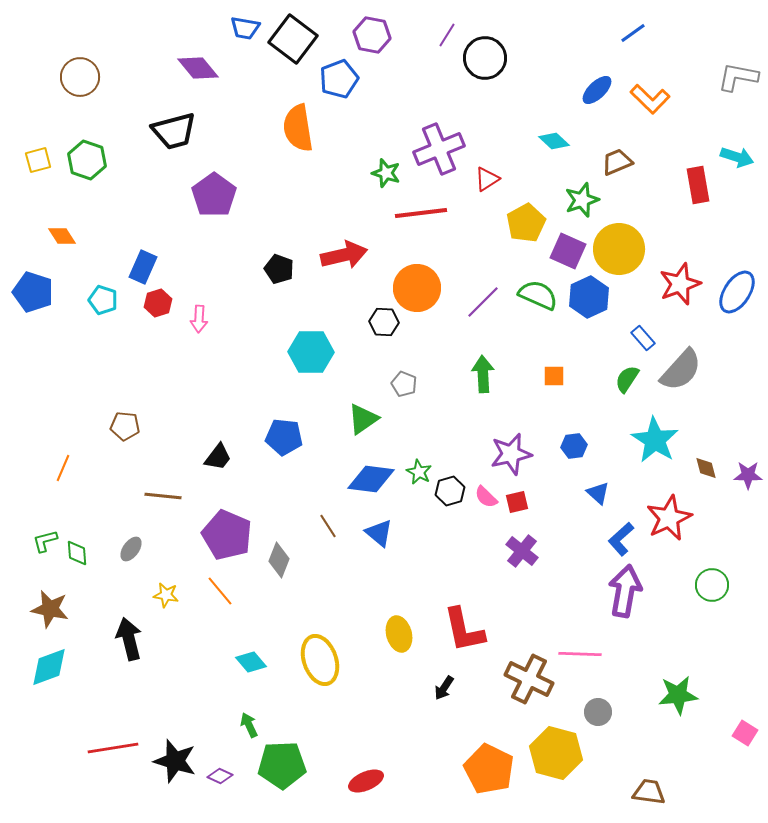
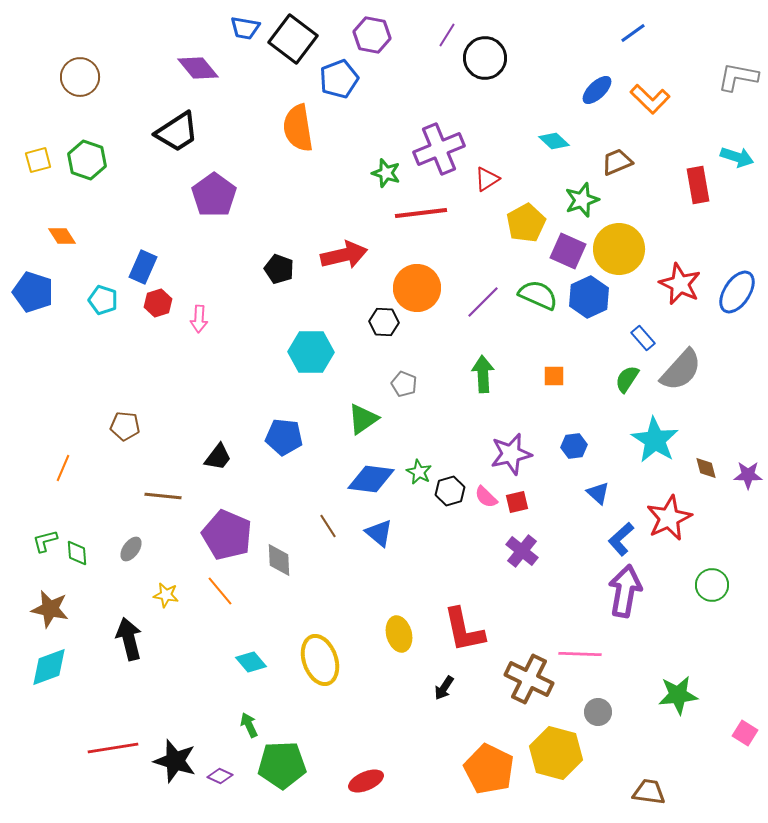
black trapezoid at (174, 131): moved 3 px right, 1 px down; rotated 18 degrees counterclockwise
red star at (680, 284): rotated 27 degrees counterclockwise
gray diamond at (279, 560): rotated 24 degrees counterclockwise
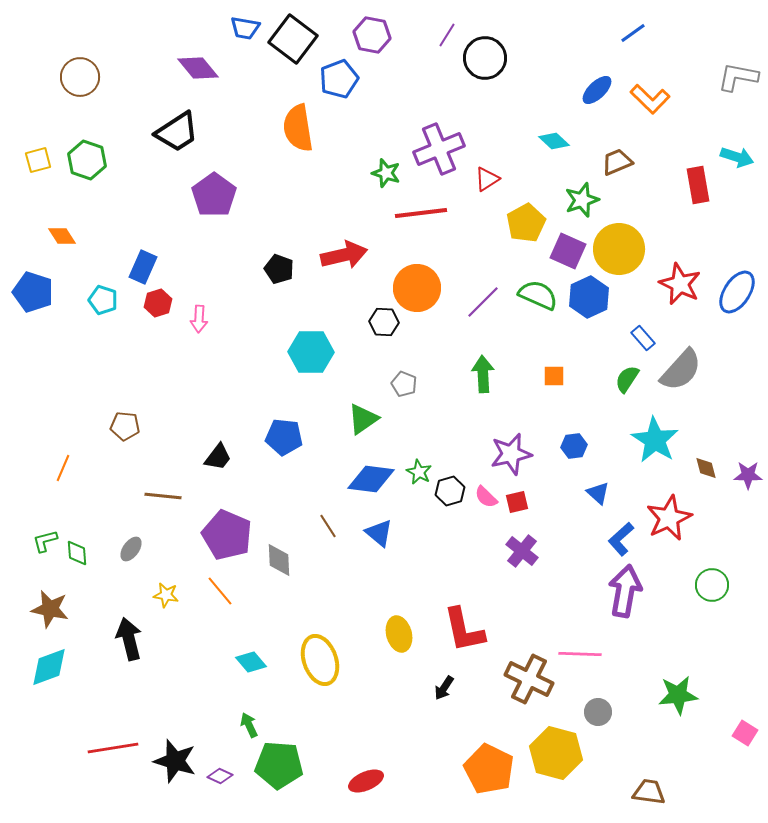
green pentagon at (282, 765): moved 3 px left; rotated 6 degrees clockwise
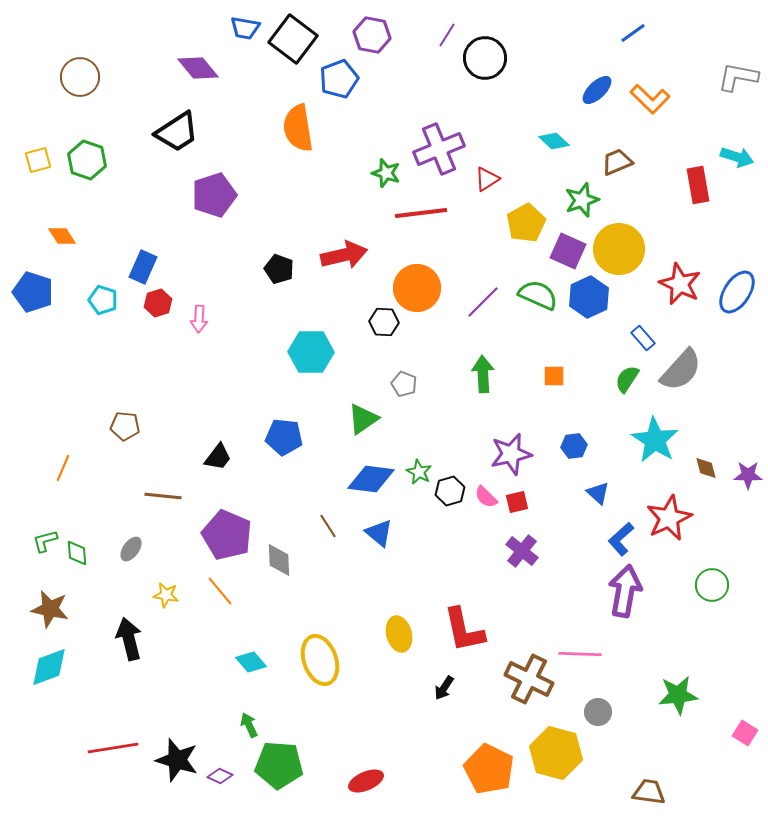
purple pentagon at (214, 195): rotated 18 degrees clockwise
black star at (175, 761): moved 2 px right, 1 px up
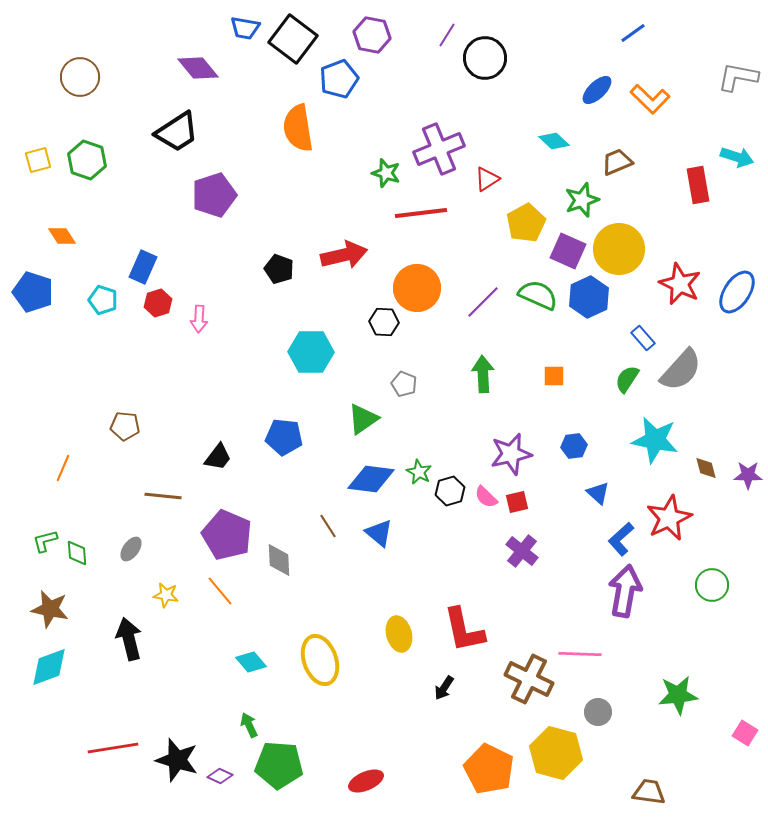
cyan star at (655, 440): rotated 21 degrees counterclockwise
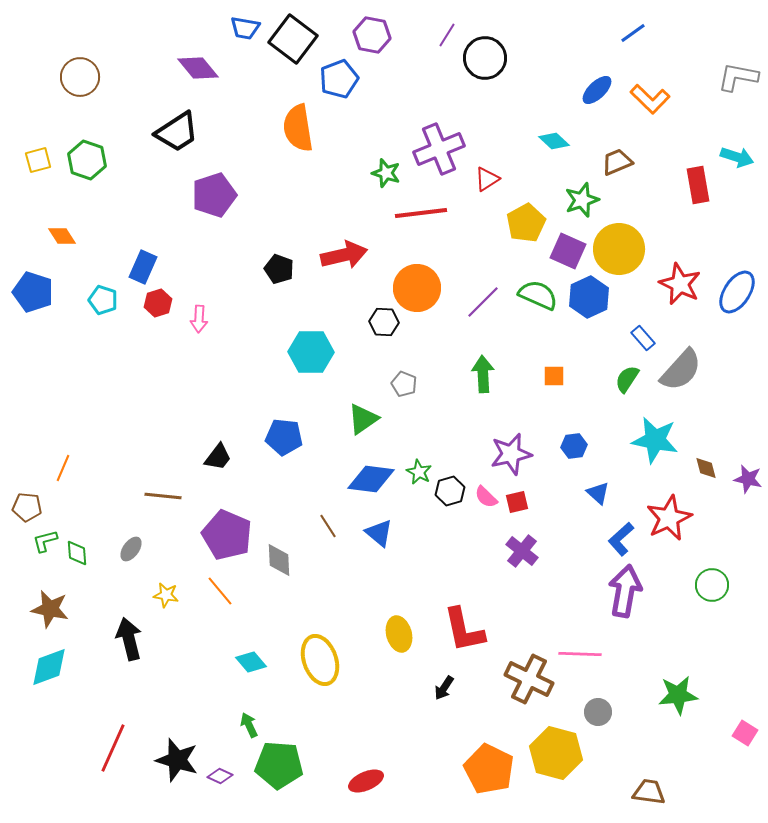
brown pentagon at (125, 426): moved 98 px left, 81 px down
purple star at (748, 475): moved 4 px down; rotated 12 degrees clockwise
red line at (113, 748): rotated 57 degrees counterclockwise
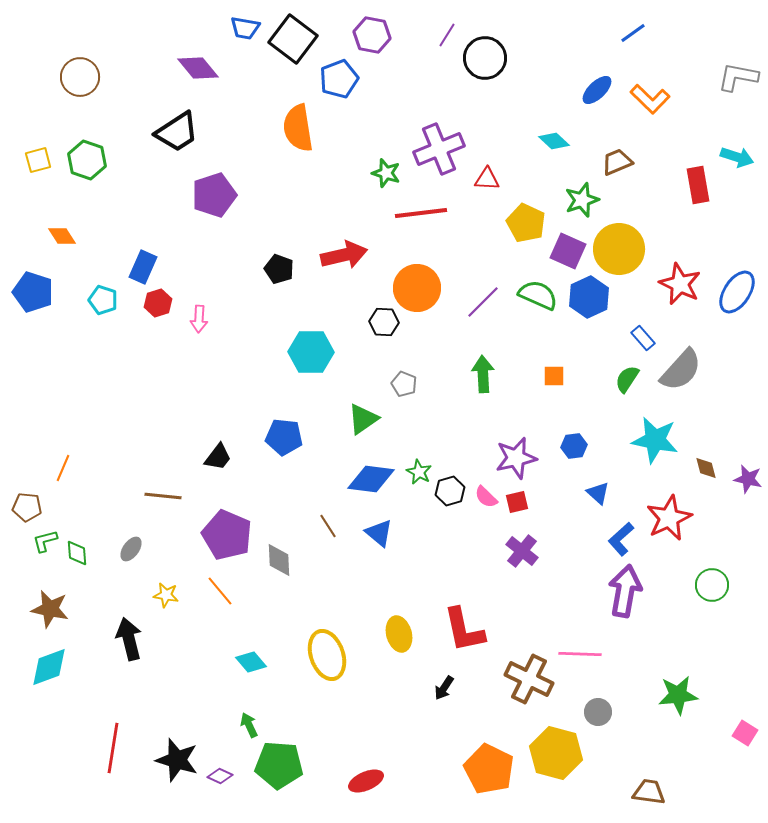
red triangle at (487, 179): rotated 36 degrees clockwise
yellow pentagon at (526, 223): rotated 18 degrees counterclockwise
purple star at (511, 454): moved 5 px right, 4 px down
yellow ellipse at (320, 660): moved 7 px right, 5 px up
red line at (113, 748): rotated 15 degrees counterclockwise
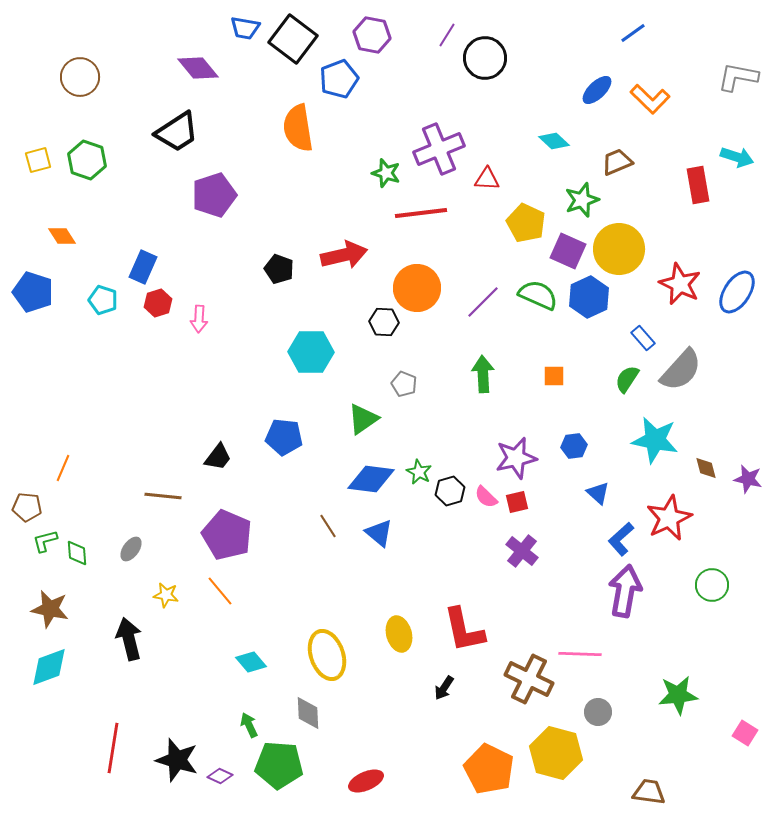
gray diamond at (279, 560): moved 29 px right, 153 px down
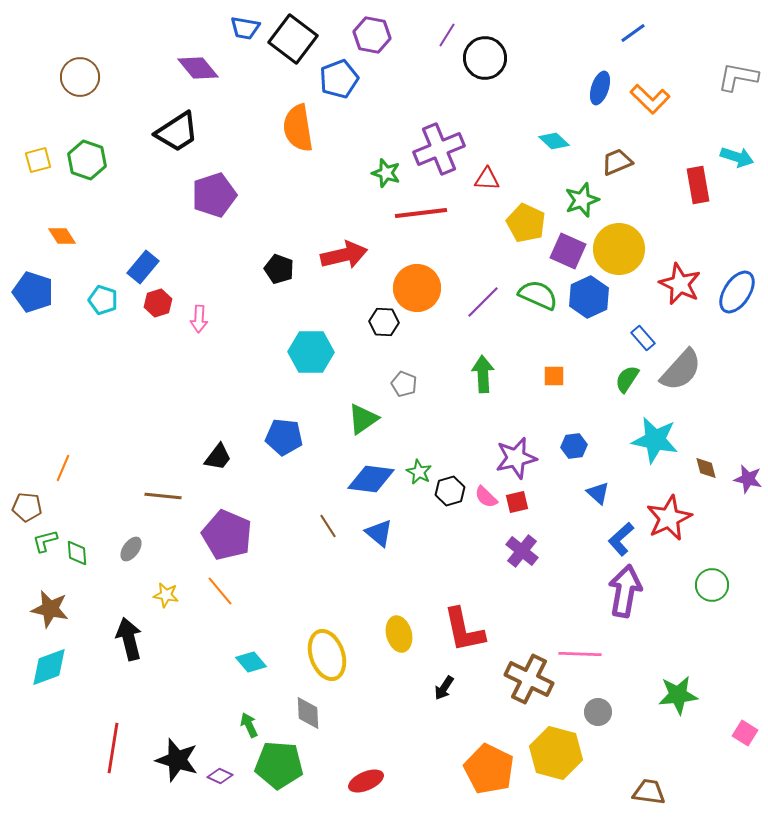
blue ellipse at (597, 90): moved 3 px right, 2 px up; rotated 28 degrees counterclockwise
blue rectangle at (143, 267): rotated 16 degrees clockwise
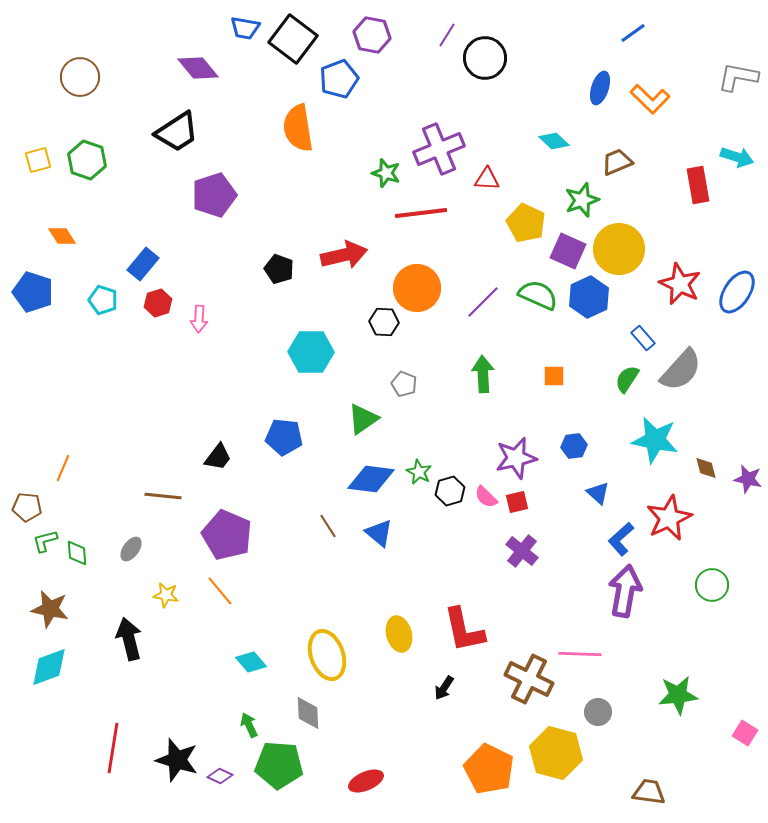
blue rectangle at (143, 267): moved 3 px up
